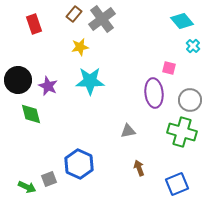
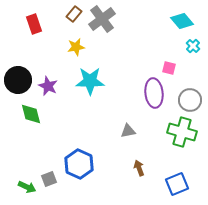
yellow star: moved 4 px left
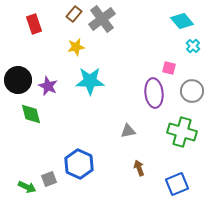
gray circle: moved 2 px right, 9 px up
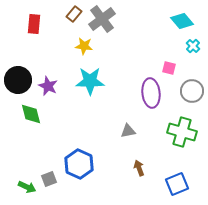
red rectangle: rotated 24 degrees clockwise
yellow star: moved 8 px right, 1 px up; rotated 18 degrees clockwise
purple ellipse: moved 3 px left
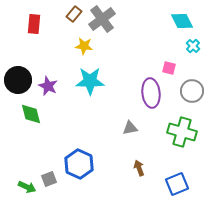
cyan diamond: rotated 15 degrees clockwise
gray triangle: moved 2 px right, 3 px up
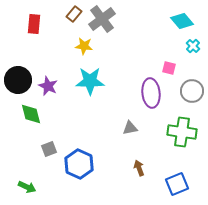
cyan diamond: rotated 15 degrees counterclockwise
green cross: rotated 8 degrees counterclockwise
gray square: moved 30 px up
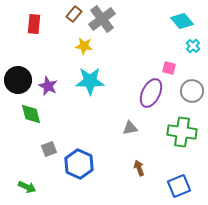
purple ellipse: rotated 32 degrees clockwise
blue square: moved 2 px right, 2 px down
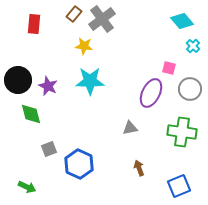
gray circle: moved 2 px left, 2 px up
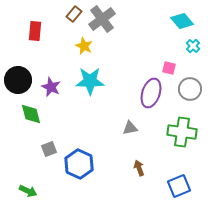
red rectangle: moved 1 px right, 7 px down
yellow star: rotated 18 degrees clockwise
purple star: moved 3 px right, 1 px down
purple ellipse: rotated 8 degrees counterclockwise
green arrow: moved 1 px right, 4 px down
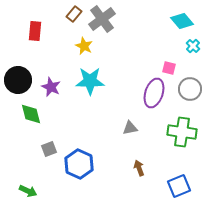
purple ellipse: moved 3 px right
